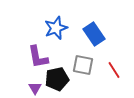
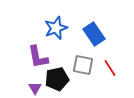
red line: moved 4 px left, 2 px up
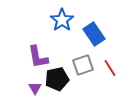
blue star: moved 6 px right, 8 px up; rotated 15 degrees counterclockwise
gray square: rotated 30 degrees counterclockwise
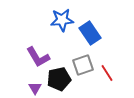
blue star: rotated 30 degrees clockwise
blue rectangle: moved 4 px left, 1 px up
purple L-shape: rotated 20 degrees counterclockwise
red line: moved 3 px left, 5 px down
black pentagon: moved 2 px right
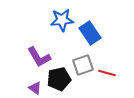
purple L-shape: moved 1 px right
red line: rotated 42 degrees counterclockwise
purple triangle: rotated 24 degrees counterclockwise
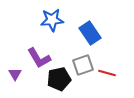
blue star: moved 10 px left
purple L-shape: moved 1 px down
purple triangle: moved 20 px left, 14 px up; rotated 24 degrees clockwise
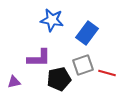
blue star: rotated 15 degrees clockwise
blue rectangle: moved 3 px left; rotated 70 degrees clockwise
purple L-shape: rotated 60 degrees counterclockwise
purple triangle: moved 1 px left, 8 px down; rotated 48 degrees clockwise
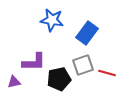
purple L-shape: moved 5 px left, 4 px down
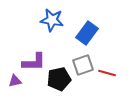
purple triangle: moved 1 px right, 1 px up
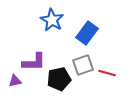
blue star: rotated 20 degrees clockwise
